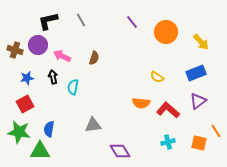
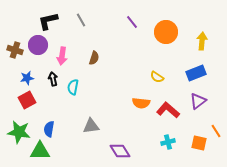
yellow arrow: moved 1 px right, 1 px up; rotated 132 degrees counterclockwise
pink arrow: rotated 108 degrees counterclockwise
black arrow: moved 2 px down
red square: moved 2 px right, 4 px up
gray triangle: moved 2 px left, 1 px down
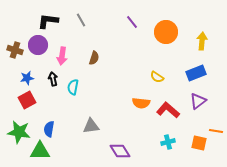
black L-shape: rotated 20 degrees clockwise
orange line: rotated 48 degrees counterclockwise
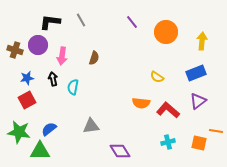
black L-shape: moved 2 px right, 1 px down
blue semicircle: rotated 42 degrees clockwise
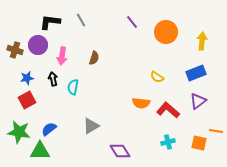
gray triangle: rotated 24 degrees counterclockwise
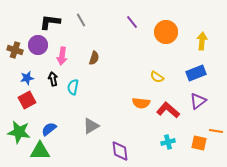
purple diamond: rotated 25 degrees clockwise
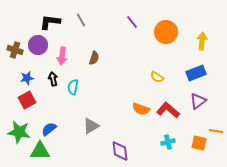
orange semicircle: moved 6 px down; rotated 12 degrees clockwise
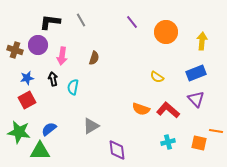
purple triangle: moved 2 px left, 2 px up; rotated 36 degrees counterclockwise
purple diamond: moved 3 px left, 1 px up
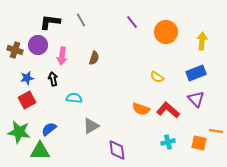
cyan semicircle: moved 1 px right, 11 px down; rotated 84 degrees clockwise
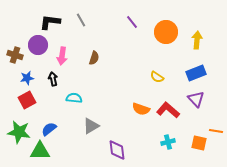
yellow arrow: moved 5 px left, 1 px up
brown cross: moved 5 px down
